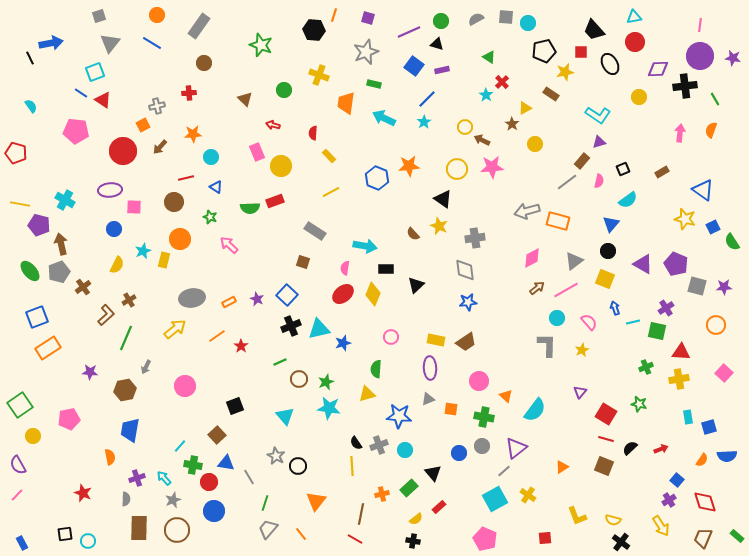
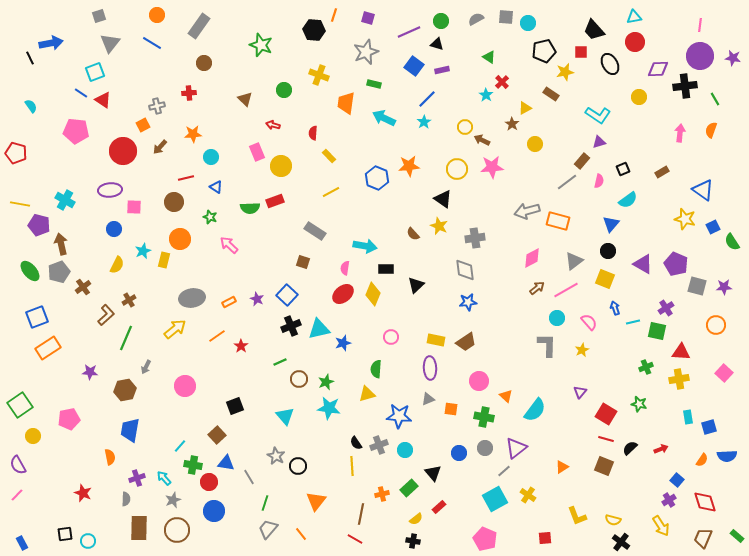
gray circle at (482, 446): moved 3 px right, 2 px down
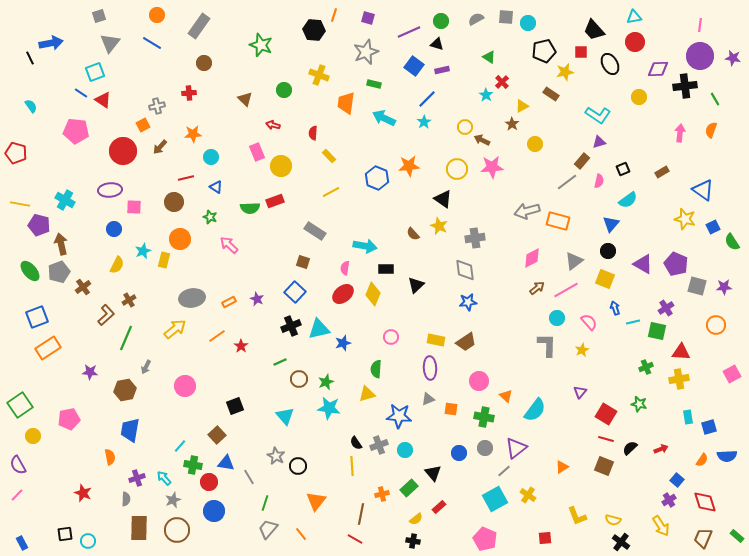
yellow triangle at (525, 108): moved 3 px left, 2 px up
blue square at (287, 295): moved 8 px right, 3 px up
pink square at (724, 373): moved 8 px right, 1 px down; rotated 18 degrees clockwise
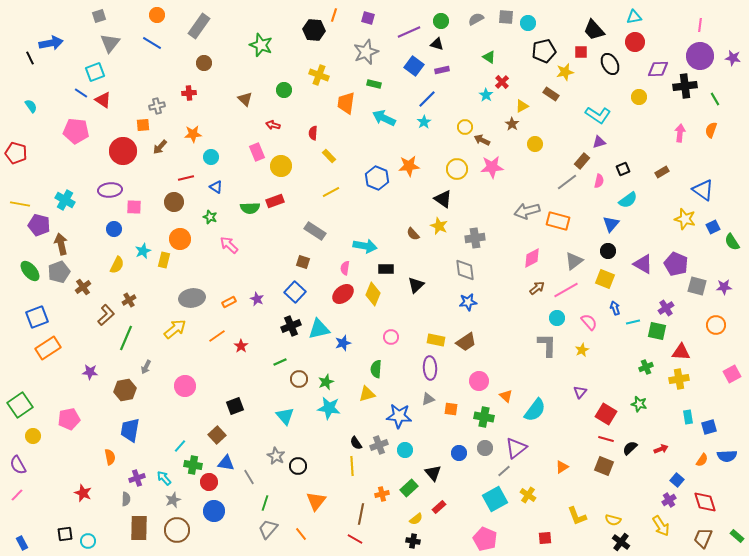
orange square at (143, 125): rotated 24 degrees clockwise
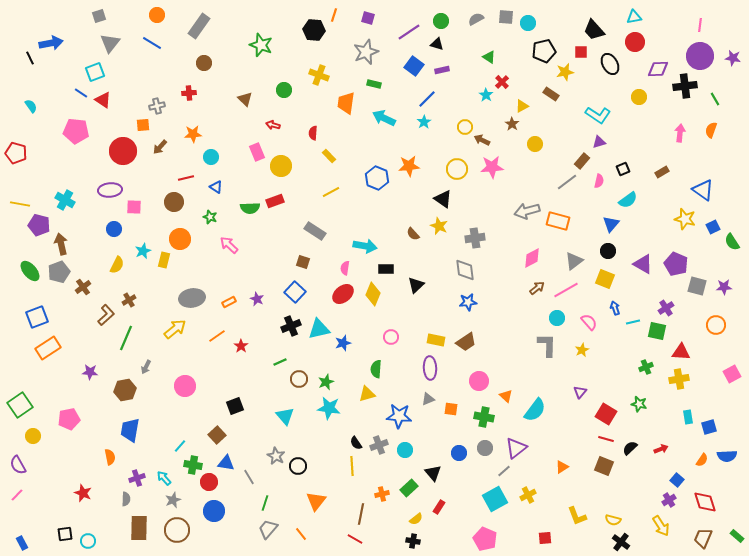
purple line at (409, 32): rotated 10 degrees counterclockwise
yellow cross at (528, 495): rotated 28 degrees clockwise
red rectangle at (439, 507): rotated 16 degrees counterclockwise
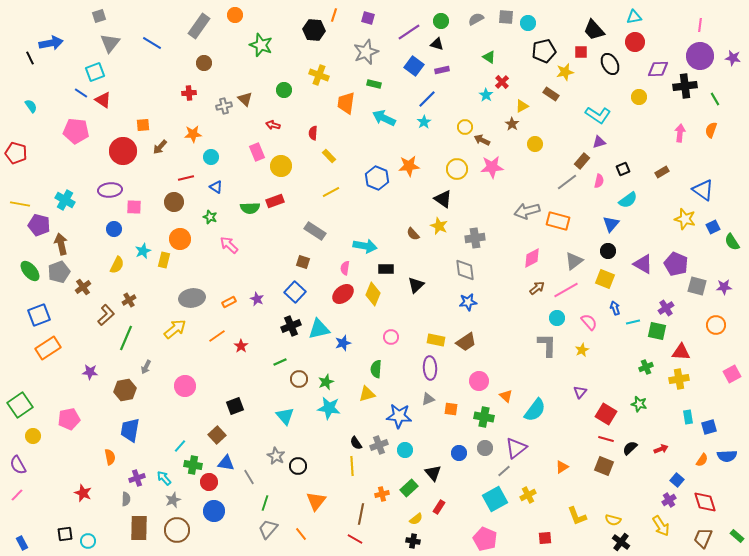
orange circle at (157, 15): moved 78 px right
gray cross at (157, 106): moved 67 px right
blue square at (37, 317): moved 2 px right, 2 px up
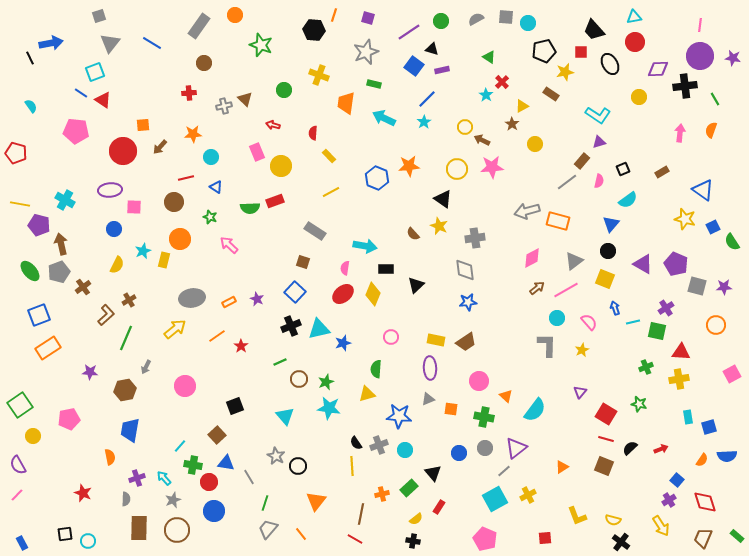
black triangle at (437, 44): moved 5 px left, 5 px down
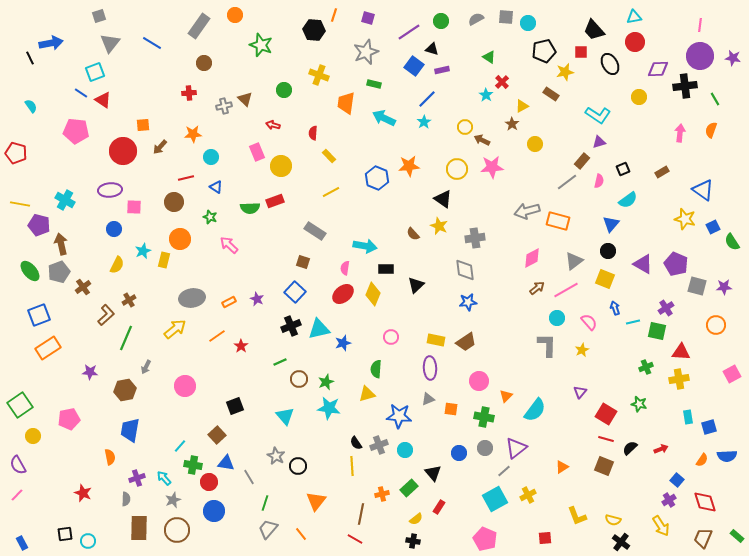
orange triangle at (506, 396): rotated 32 degrees clockwise
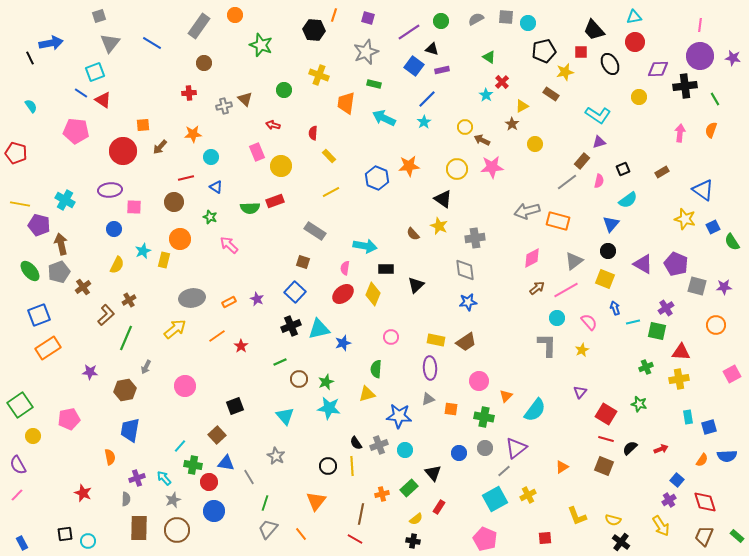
black circle at (298, 466): moved 30 px right
brown trapezoid at (703, 538): moved 1 px right, 2 px up
